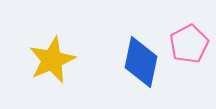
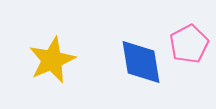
blue diamond: rotated 21 degrees counterclockwise
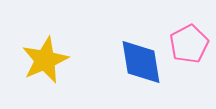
yellow star: moved 7 px left
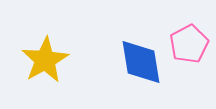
yellow star: rotated 6 degrees counterclockwise
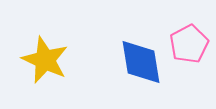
yellow star: rotated 18 degrees counterclockwise
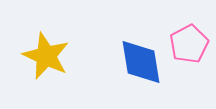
yellow star: moved 1 px right, 4 px up
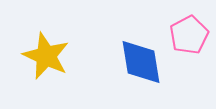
pink pentagon: moved 9 px up
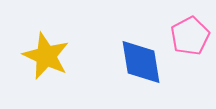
pink pentagon: moved 1 px right, 1 px down
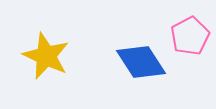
blue diamond: rotated 24 degrees counterclockwise
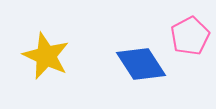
blue diamond: moved 2 px down
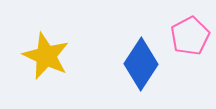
blue diamond: rotated 66 degrees clockwise
